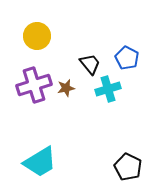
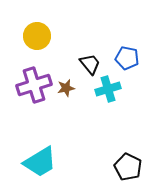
blue pentagon: rotated 15 degrees counterclockwise
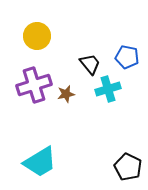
blue pentagon: moved 1 px up
brown star: moved 6 px down
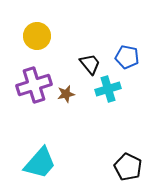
cyan trapezoid: moved 1 px down; rotated 18 degrees counterclockwise
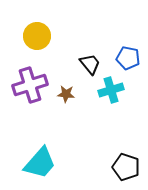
blue pentagon: moved 1 px right, 1 px down
purple cross: moved 4 px left
cyan cross: moved 3 px right, 1 px down
brown star: rotated 18 degrees clockwise
black pentagon: moved 2 px left; rotated 8 degrees counterclockwise
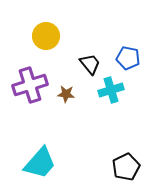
yellow circle: moved 9 px right
black pentagon: rotated 28 degrees clockwise
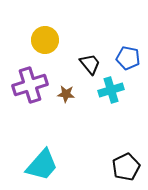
yellow circle: moved 1 px left, 4 px down
cyan trapezoid: moved 2 px right, 2 px down
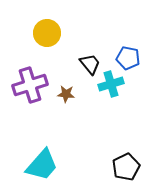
yellow circle: moved 2 px right, 7 px up
cyan cross: moved 6 px up
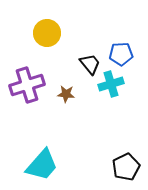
blue pentagon: moved 7 px left, 4 px up; rotated 15 degrees counterclockwise
purple cross: moved 3 px left
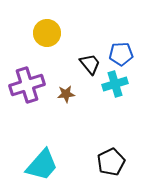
cyan cross: moved 4 px right
brown star: rotated 12 degrees counterclockwise
black pentagon: moved 15 px left, 5 px up
